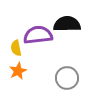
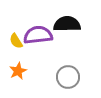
yellow semicircle: moved 7 px up; rotated 21 degrees counterclockwise
gray circle: moved 1 px right, 1 px up
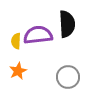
black semicircle: rotated 88 degrees clockwise
yellow semicircle: rotated 35 degrees clockwise
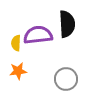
yellow semicircle: moved 2 px down
orange star: rotated 18 degrees clockwise
gray circle: moved 2 px left, 2 px down
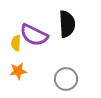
purple semicircle: moved 4 px left; rotated 148 degrees counterclockwise
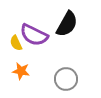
black semicircle: rotated 32 degrees clockwise
yellow semicircle: rotated 28 degrees counterclockwise
orange star: moved 3 px right; rotated 18 degrees clockwise
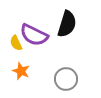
black semicircle: rotated 12 degrees counterclockwise
orange star: rotated 12 degrees clockwise
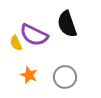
black semicircle: rotated 144 degrees clockwise
orange star: moved 8 px right, 4 px down
gray circle: moved 1 px left, 2 px up
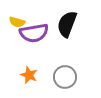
black semicircle: rotated 40 degrees clockwise
purple semicircle: moved 2 px up; rotated 36 degrees counterclockwise
yellow semicircle: moved 1 px right, 21 px up; rotated 49 degrees counterclockwise
